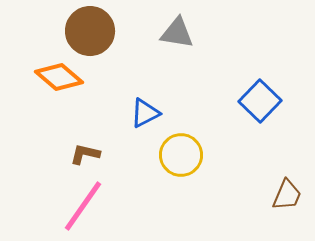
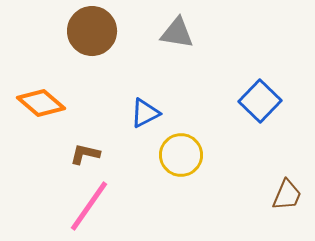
brown circle: moved 2 px right
orange diamond: moved 18 px left, 26 px down
pink line: moved 6 px right
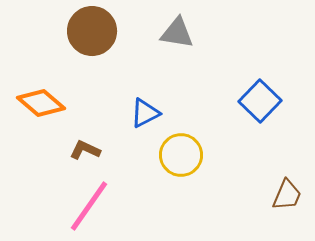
brown L-shape: moved 4 px up; rotated 12 degrees clockwise
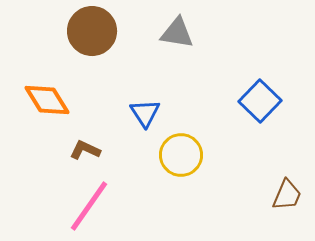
orange diamond: moved 6 px right, 3 px up; rotated 18 degrees clockwise
blue triangle: rotated 36 degrees counterclockwise
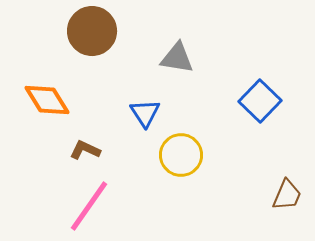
gray triangle: moved 25 px down
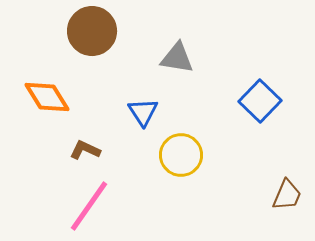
orange diamond: moved 3 px up
blue triangle: moved 2 px left, 1 px up
